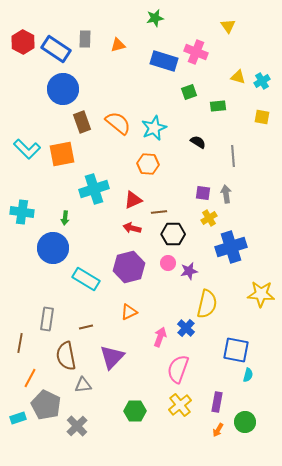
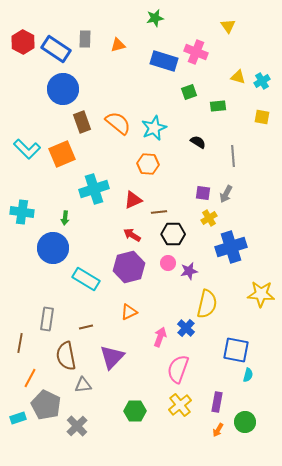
orange square at (62, 154): rotated 12 degrees counterclockwise
gray arrow at (226, 194): rotated 144 degrees counterclockwise
red arrow at (132, 228): moved 7 px down; rotated 18 degrees clockwise
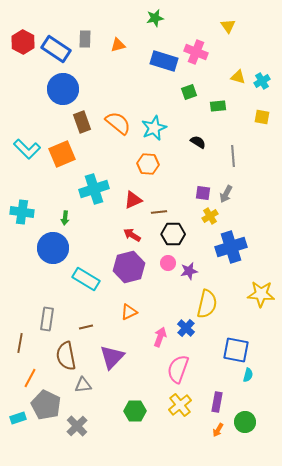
yellow cross at (209, 218): moved 1 px right, 2 px up
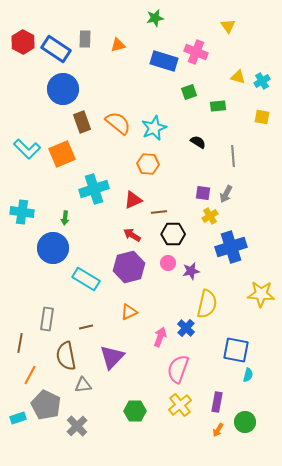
purple star at (189, 271): moved 2 px right
orange line at (30, 378): moved 3 px up
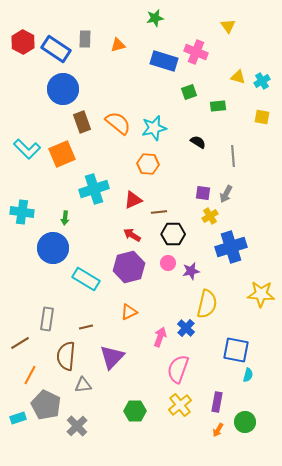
cyan star at (154, 128): rotated 10 degrees clockwise
brown line at (20, 343): rotated 48 degrees clockwise
brown semicircle at (66, 356): rotated 16 degrees clockwise
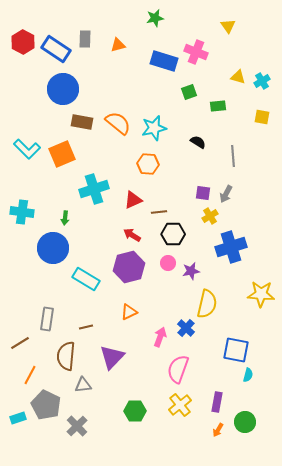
brown rectangle at (82, 122): rotated 60 degrees counterclockwise
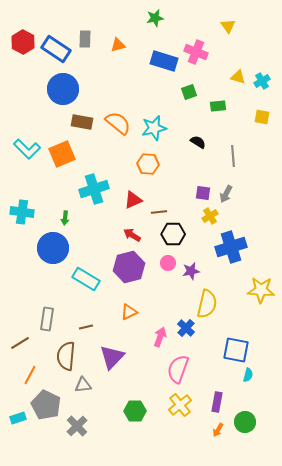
yellow star at (261, 294): moved 4 px up
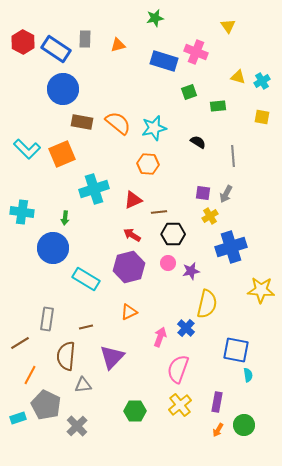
cyan semicircle at (248, 375): rotated 24 degrees counterclockwise
green circle at (245, 422): moved 1 px left, 3 px down
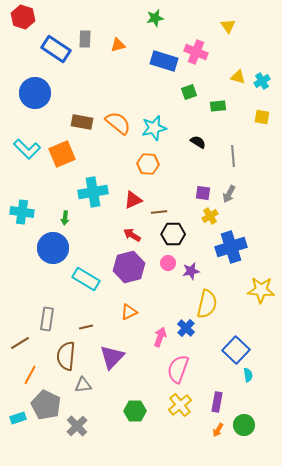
red hexagon at (23, 42): moved 25 px up; rotated 10 degrees counterclockwise
blue circle at (63, 89): moved 28 px left, 4 px down
cyan cross at (94, 189): moved 1 px left, 3 px down; rotated 8 degrees clockwise
gray arrow at (226, 194): moved 3 px right
blue square at (236, 350): rotated 32 degrees clockwise
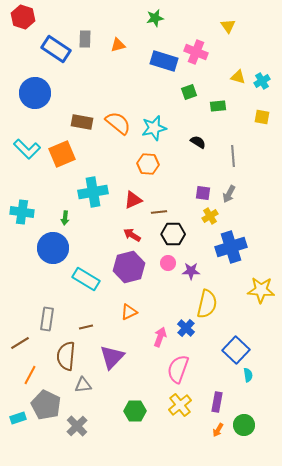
purple star at (191, 271): rotated 12 degrees clockwise
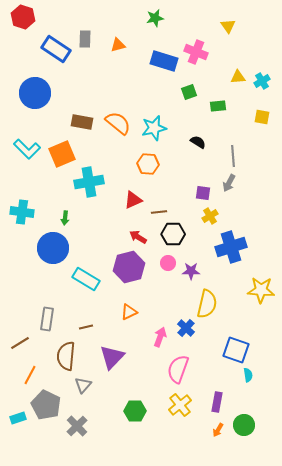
yellow triangle at (238, 77): rotated 21 degrees counterclockwise
cyan cross at (93, 192): moved 4 px left, 10 px up
gray arrow at (229, 194): moved 11 px up
red arrow at (132, 235): moved 6 px right, 2 px down
blue square at (236, 350): rotated 24 degrees counterclockwise
gray triangle at (83, 385): rotated 42 degrees counterclockwise
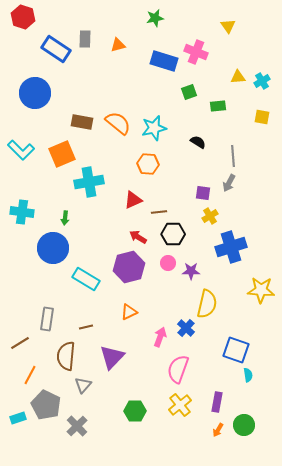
cyan L-shape at (27, 149): moved 6 px left, 1 px down
